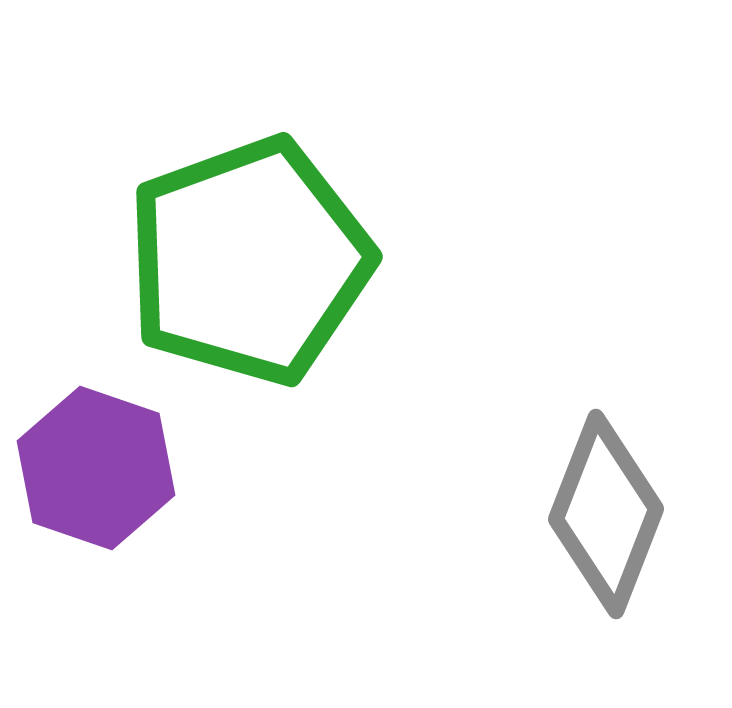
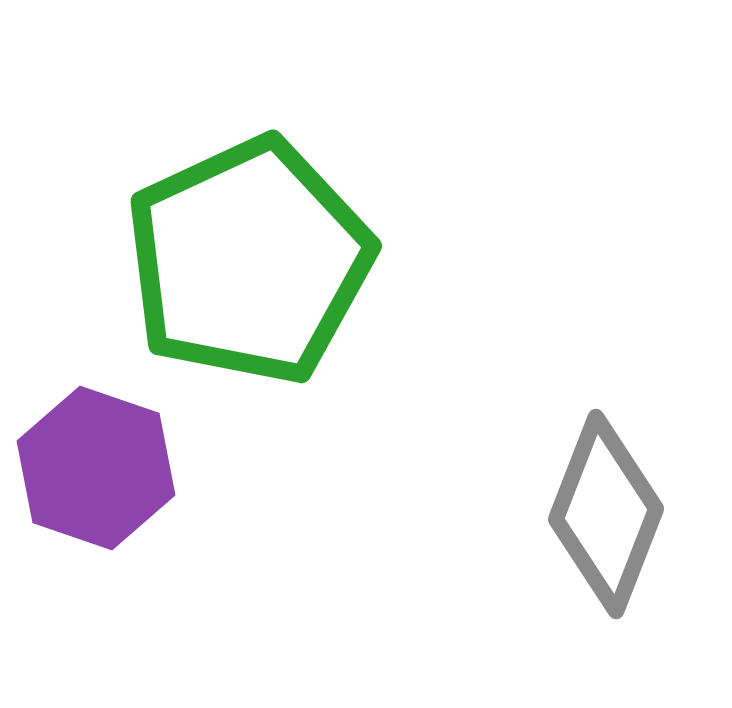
green pentagon: rotated 5 degrees counterclockwise
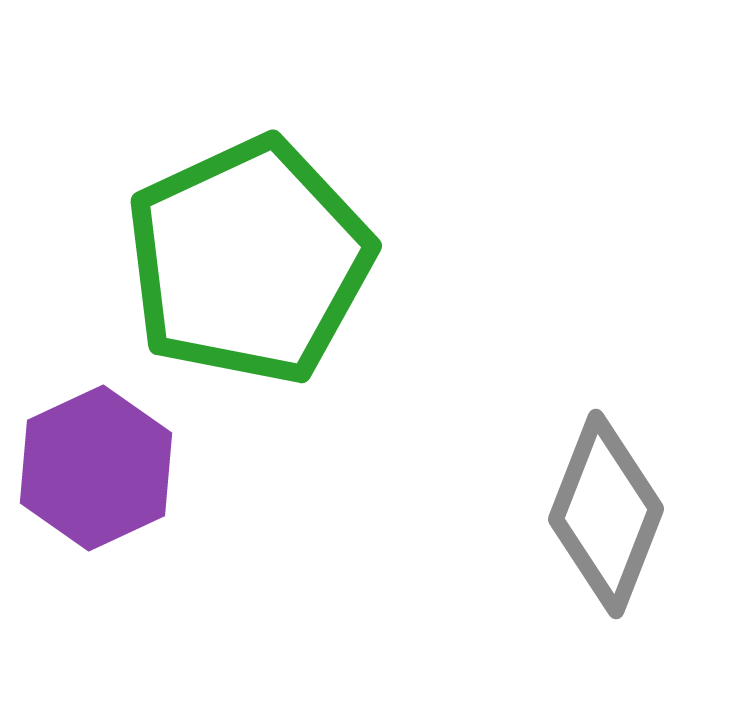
purple hexagon: rotated 16 degrees clockwise
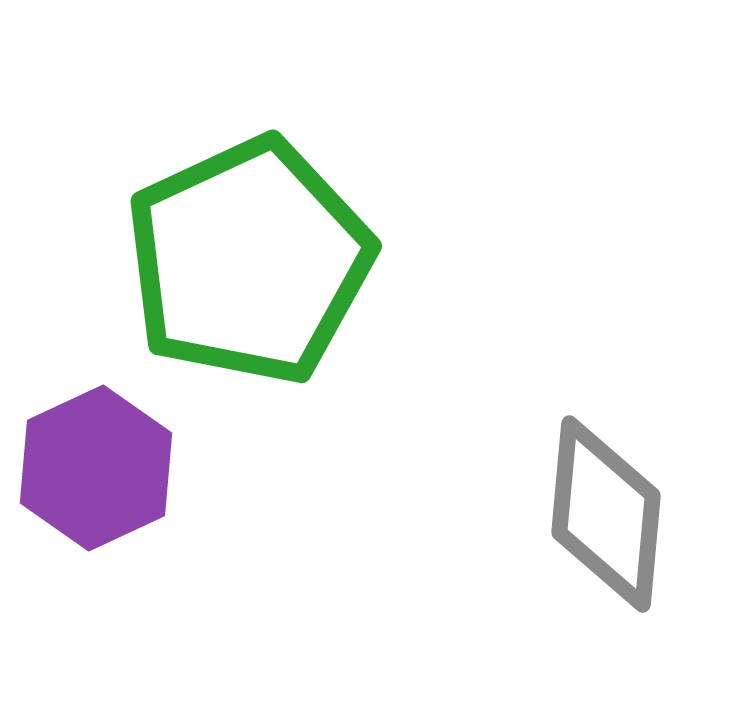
gray diamond: rotated 16 degrees counterclockwise
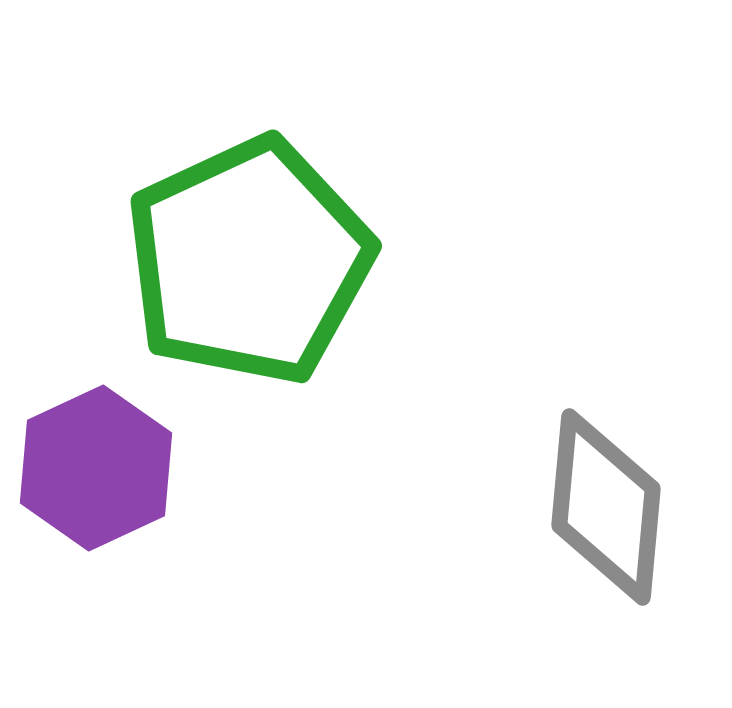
gray diamond: moved 7 px up
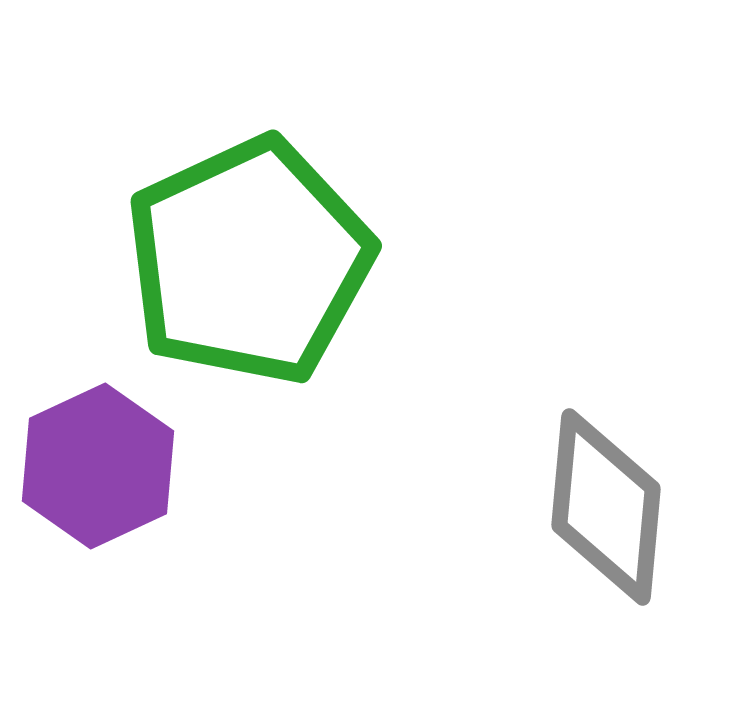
purple hexagon: moved 2 px right, 2 px up
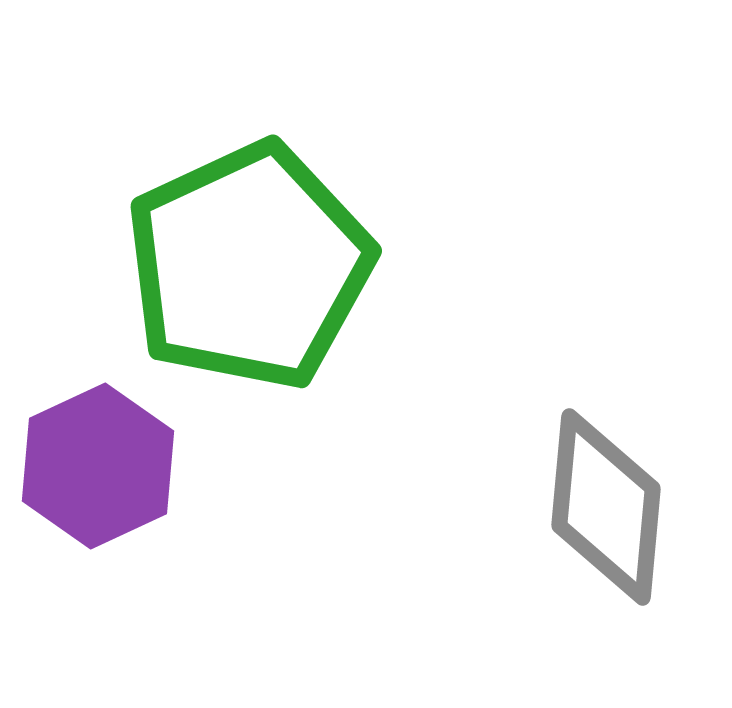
green pentagon: moved 5 px down
